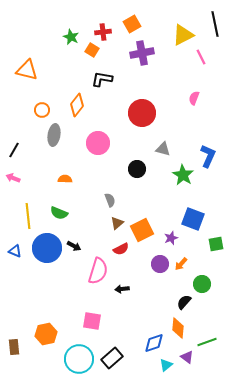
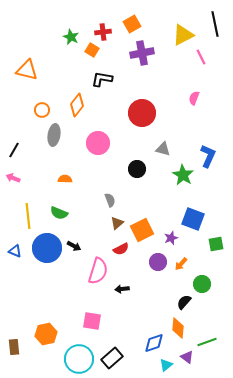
purple circle at (160, 264): moved 2 px left, 2 px up
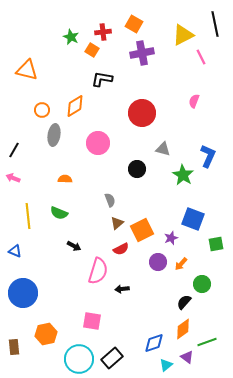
orange square at (132, 24): moved 2 px right; rotated 30 degrees counterclockwise
pink semicircle at (194, 98): moved 3 px down
orange diamond at (77, 105): moved 2 px left, 1 px down; rotated 20 degrees clockwise
blue circle at (47, 248): moved 24 px left, 45 px down
orange diamond at (178, 328): moved 5 px right, 1 px down; rotated 50 degrees clockwise
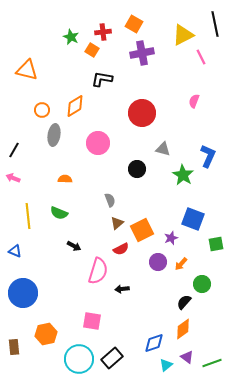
green line at (207, 342): moved 5 px right, 21 px down
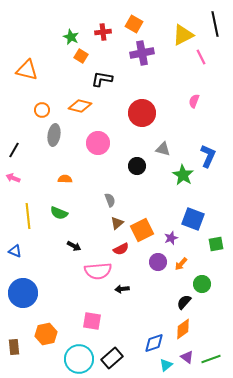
orange square at (92, 50): moved 11 px left, 6 px down
orange diamond at (75, 106): moved 5 px right; rotated 45 degrees clockwise
black circle at (137, 169): moved 3 px up
pink semicircle at (98, 271): rotated 68 degrees clockwise
green line at (212, 363): moved 1 px left, 4 px up
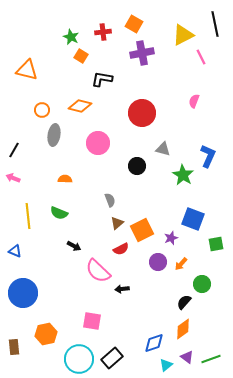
pink semicircle at (98, 271): rotated 48 degrees clockwise
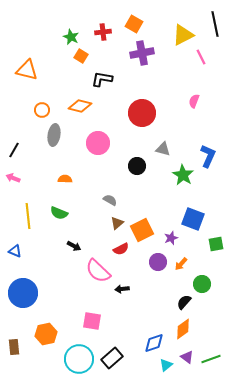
gray semicircle at (110, 200): rotated 40 degrees counterclockwise
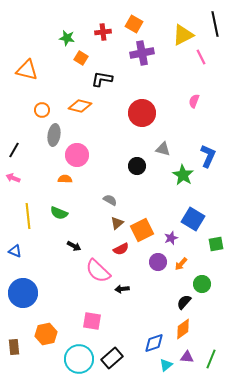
green star at (71, 37): moved 4 px left, 1 px down; rotated 14 degrees counterclockwise
orange square at (81, 56): moved 2 px down
pink circle at (98, 143): moved 21 px left, 12 px down
blue square at (193, 219): rotated 10 degrees clockwise
purple triangle at (187, 357): rotated 32 degrees counterclockwise
green line at (211, 359): rotated 48 degrees counterclockwise
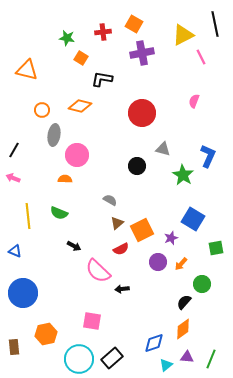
green square at (216, 244): moved 4 px down
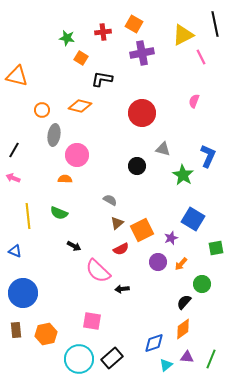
orange triangle at (27, 70): moved 10 px left, 6 px down
brown rectangle at (14, 347): moved 2 px right, 17 px up
